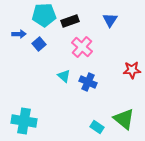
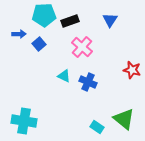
red star: rotated 18 degrees clockwise
cyan triangle: rotated 16 degrees counterclockwise
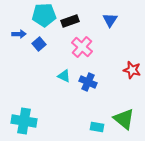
cyan rectangle: rotated 24 degrees counterclockwise
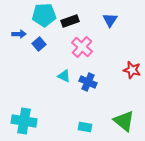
green triangle: moved 2 px down
cyan rectangle: moved 12 px left
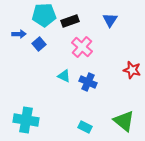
cyan cross: moved 2 px right, 1 px up
cyan rectangle: rotated 16 degrees clockwise
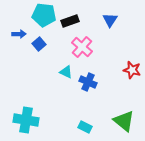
cyan pentagon: rotated 10 degrees clockwise
cyan triangle: moved 2 px right, 4 px up
